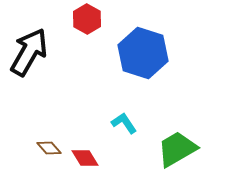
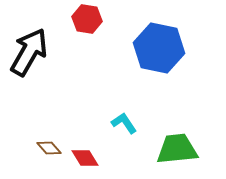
red hexagon: rotated 20 degrees counterclockwise
blue hexagon: moved 16 px right, 5 px up; rotated 6 degrees counterclockwise
green trapezoid: rotated 24 degrees clockwise
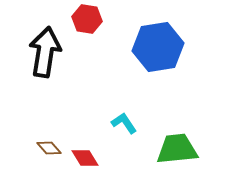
blue hexagon: moved 1 px left, 1 px up; rotated 21 degrees counterclockwise
black arrow: moved 16 px right; rotated 21 degrees counterclockwise
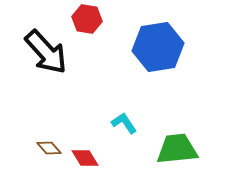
black arrow: moved 1 px right; rotated 129 degrees clockwise
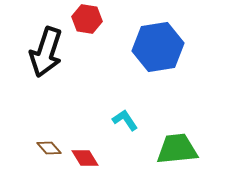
black arrow: rotated 60 degrees clockwise
cyan L-shape: moved 1 px right, 3 px up
